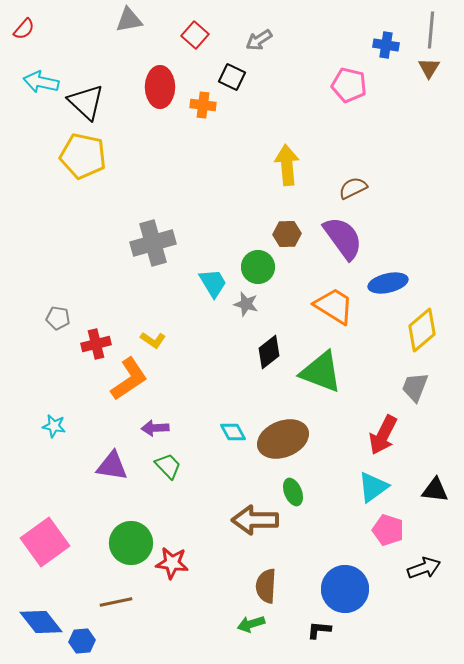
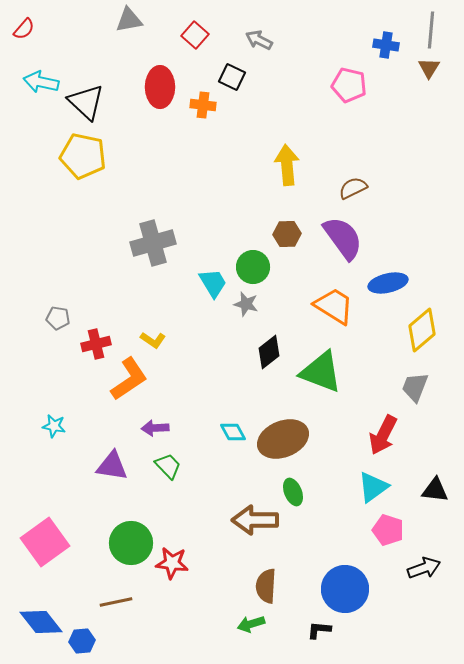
gray arrow at (259, 40): rotated 60 degrees clockwise
green circle at (258, 267): moved 5 px left
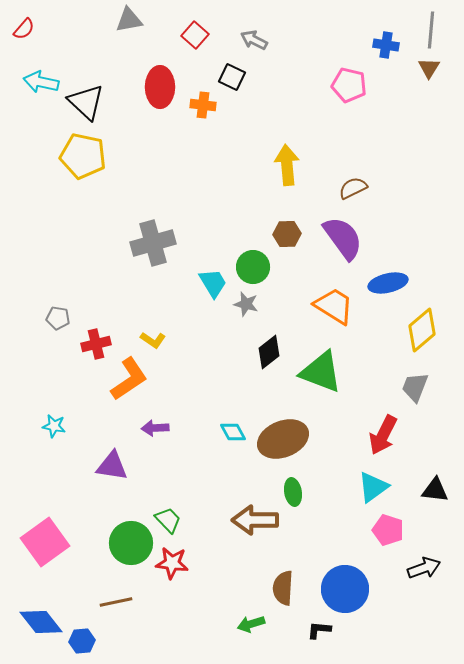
gray arrow at (259, 40): moved 5 px left
green trapezoid at (168, 466): moved 54 px down
green ellipse at (293, 492): rotated 12 degrees clockwise
brown semicircle at (266, 586): moved 17 px right, 2 px down
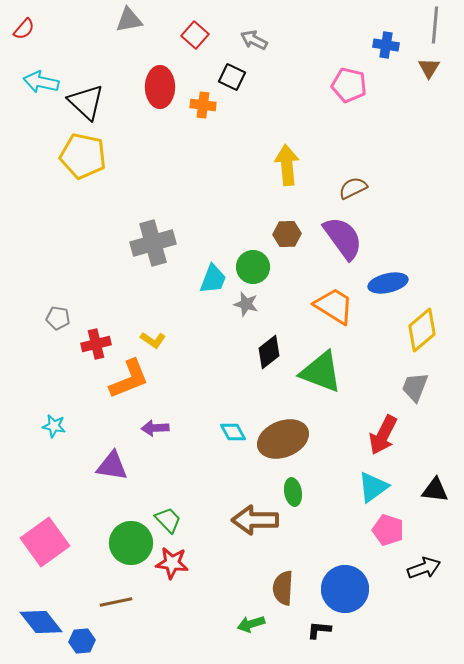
gray line at (431, 30): moved 4 px right, 5 px up
cyan trapezoid at (213, 283): moved 4 px up; rotated 52 degrees clockwise
orange L-shape at (129, 379): rotated 12 degrees clockwise
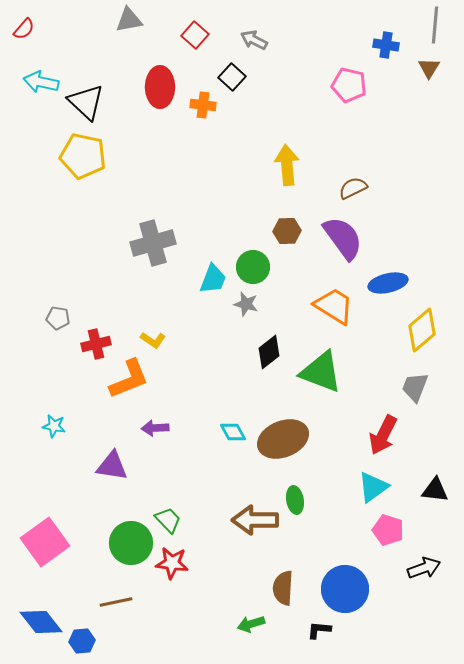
black square at (232, 77): rotated 16 degrees clockwise
brown hexagon at (287, 234): moved 3 px up
green ellipse at (293, 492): moved 2 px right, 8 px down
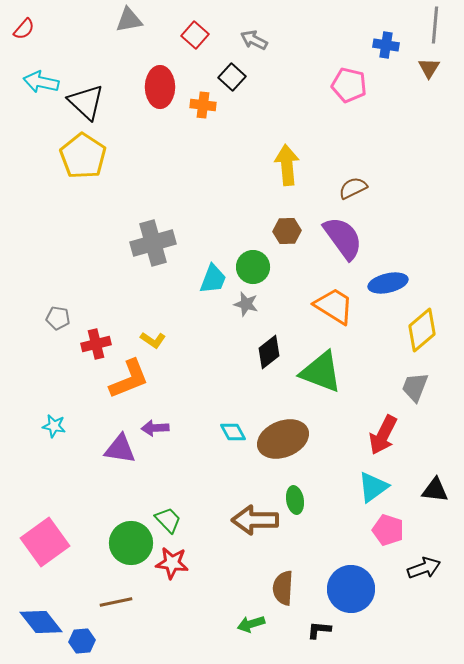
yellow pentagon at (83, 156): rotated 21 degrees clockwise
purple triangle at (112, 466): moved 8 px right, 17 px up
blue circle at (345, 589): moved 6 px right
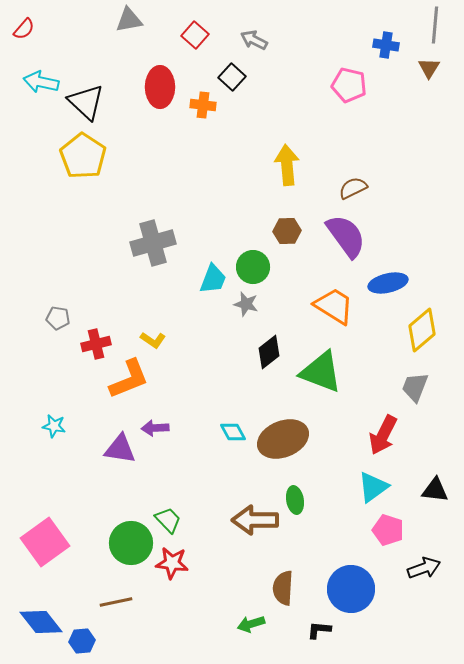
purple semicircle at (343, 238): moved 3 px right, 2 px up
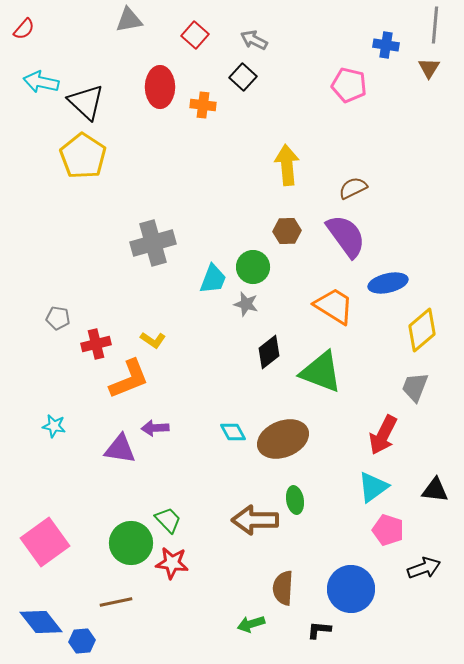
black square at (232, 77): moved 11 px right
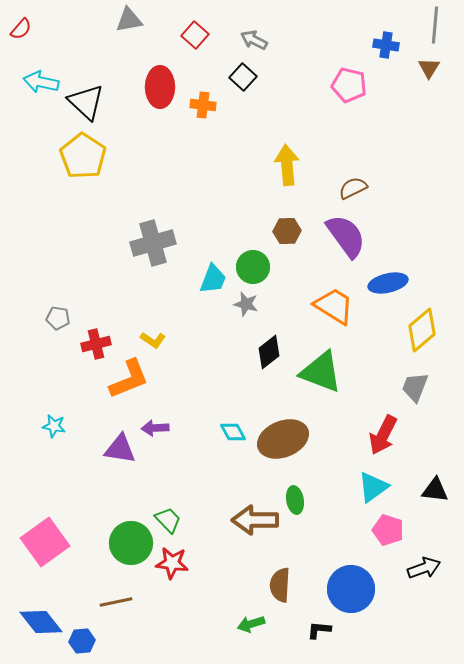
red semicircle at (24, 29): moved 3 px left
brown semicircle at (283, 588): moved 3 px left, 3 px up
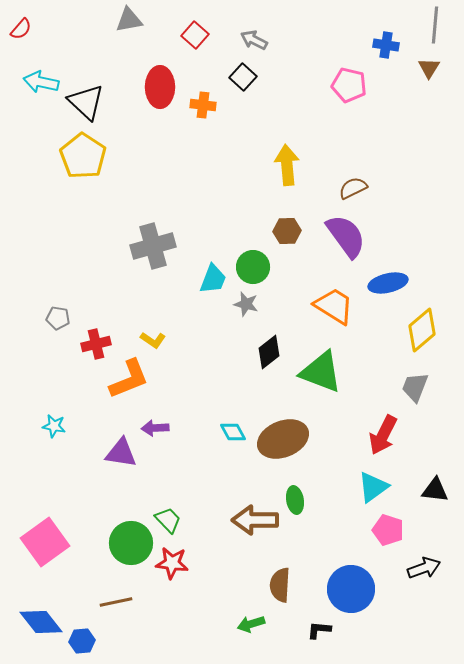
gray cross at (153, 243): moved 3 px down
purple triangle at (120, 449): moved 1 px right, 4 px down
